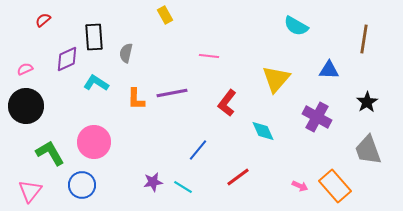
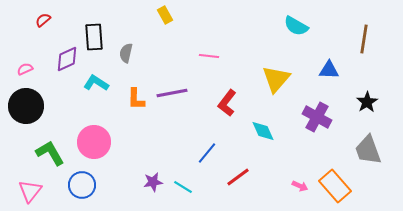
blue line: moved 9 px right, 3 px down
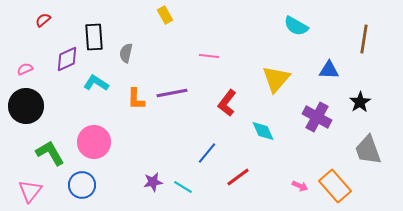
black star: moved 7 px left
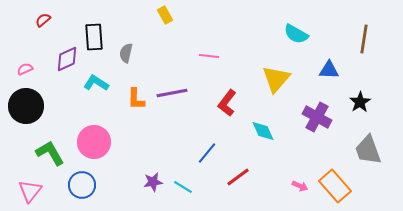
cyan semicircle: moved 8 px down
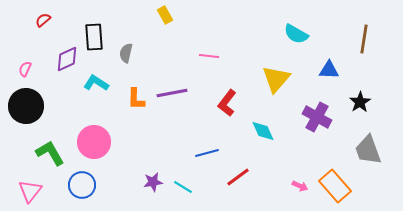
pink semicircle: rotated 42 degrees counterclockwise
blue line: rotated 35 degrees clockwise
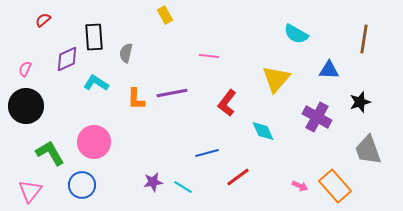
black star: rotated 15 degrees clockwise
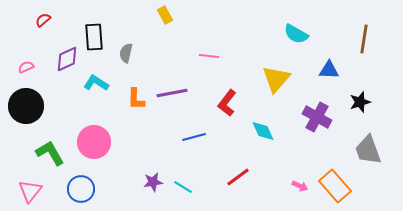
pink semicircle: moved 1 px right, 2 px up; rotated 42 degrees clockwise
blue line: moved 13 px left, 16 px up
blue circle: moved 1 px left, 4 px down
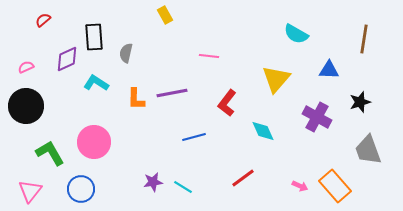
red line: moved 5 px right, 1 px down
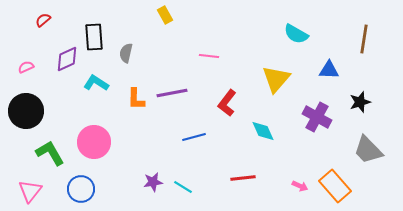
black circle: moved 5 px down
gray trapezoid: rotated 24 degrees counterclockwise
red line: rotated 30 degrees clockwise
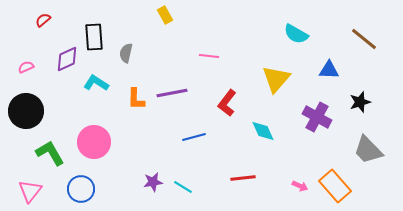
brown line: rotated 60 degrees counterclockwise
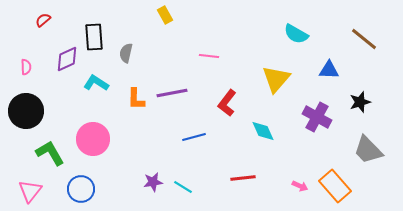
pink semicircle: rotated 112 degrees clockwise
pink circle: moved 1 px left, 3 px up
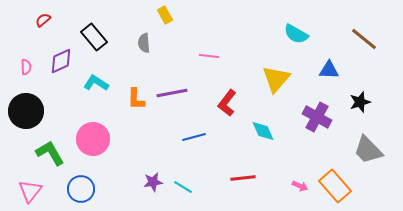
black rectangle: rotated 36 degrees counterclockwise
gray semicircle: moved 18 px right, 10 px up; rotated 18 degrees counterclockwise
purple diamond: moved 6 px left, 2 px down
